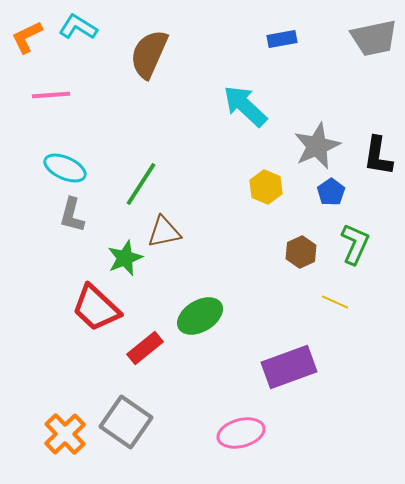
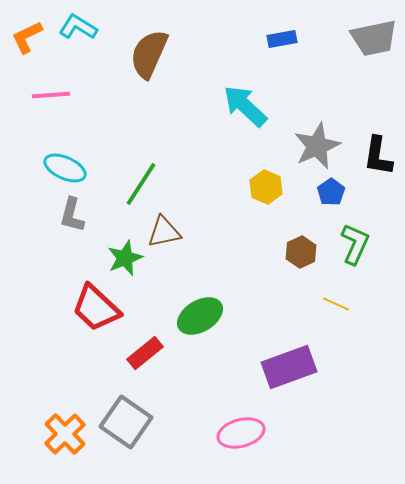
yellow line: moved 1 px right, 2 px down
red rectangle: moved 5 px down
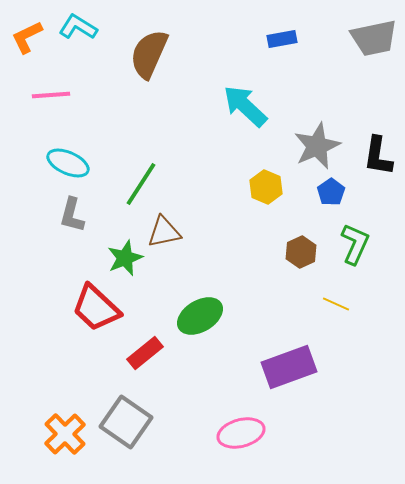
cyan ellipse: moved 3 px right, 5 px up
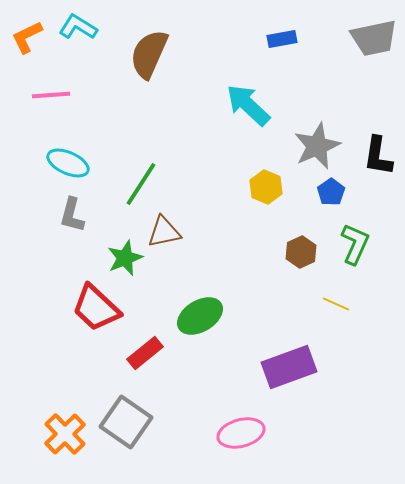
cyan arrow: moved 3 px right, 1 px up
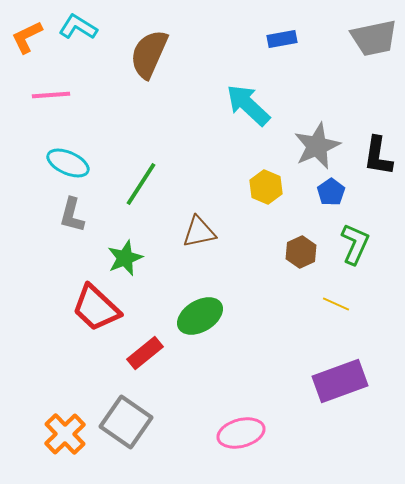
brown triangle: moved 35 px right
purple rectangle: moved 51 px right, 14 px down
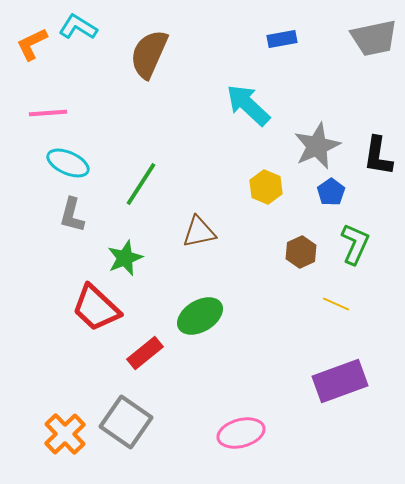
orange L-shape: moved 5 px right, 7 px down
pink line: moved 3 px left, 18 px down
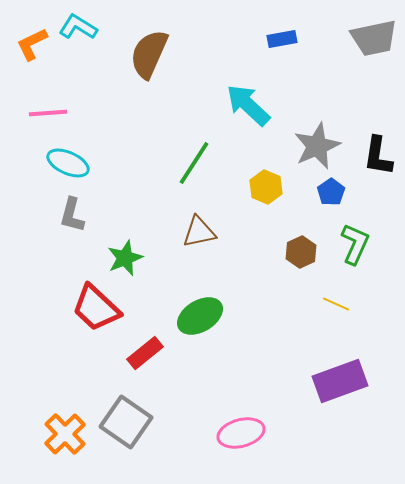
green line: moved 53 px right, 21 px up
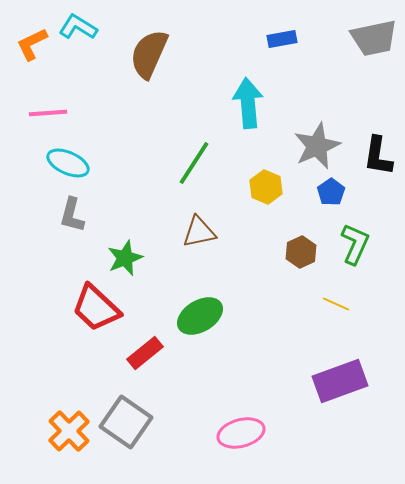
cyan arrow: moved 2 px up; rotated 42 degrees clockwise
orange cross: moved 4 px right, 3 px up
